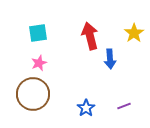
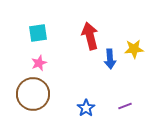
yellow star: moved 16 px down; rotated 30 degrees clockwise
purple line: moved 1 px right
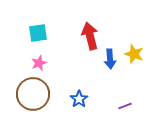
yellow star: moved 5 px down; rotated 24 degrees clockwise
blue star: moved 7 px left, 9 px up
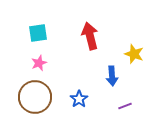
blue arrow: moved 2 px right, 17 px down
brown circle: moved 2 px right, 3 px down
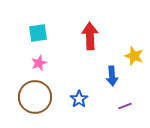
red arrow: rotated 12 degrees clockwise
yellow star: moved 2 px down
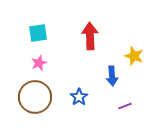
blue star: moved 2 px up
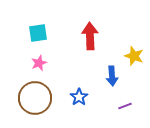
brown circle: moved 1 px down
